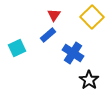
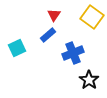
yellow square: rotated 10 degrees counterclockwise
blue cross: rotated 35 degrees clockwise
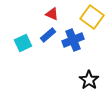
red triangle: moved 2 px left, 1 px up; rotated 40 degrees counterclockwise
cyan square: moved 6 px right, 5 px up
blue cross: moved 13 px up
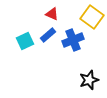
cyan square: moved 2 px right, 2 px up
black star: rotated 18 degrees clockwise
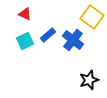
red triangle: moved 27 px left
blue cross: rotated 30 degrees counterclockwise
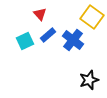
red triangle: moved 15 px right; rotated 24 degrees clockwise
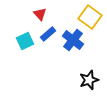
yellow square: moved 2 px left
blue rectangle: moved 1 px up
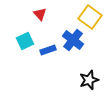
blue rectangle: moved 16 px down; rotated 21 degrees clockwise
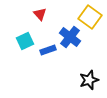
blue cross: moved 3 px left, 3 px up
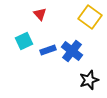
blue cross: moved 2 px right, 14 px down
cyan square: moved 1 px left
